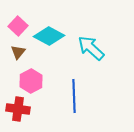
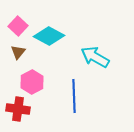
cyan arrow: moved 4 px right, 9 px down; rotated 12 degrees counterclockwise
pink hexagon: moved 1 px right, 1 px down
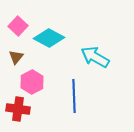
cyan diamond: moved 2 px down
brown triangle: moved 2 px left, 5 px down
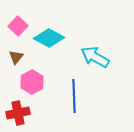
red cross: moved 4 px down; rotated 20 degrees counterclockwise
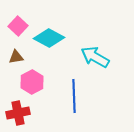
brown triangle: rotated 42 degrees clockwise
